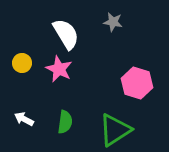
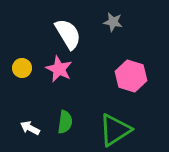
white semicircle: moved 2 px right
yellow circle: moved 5 px down
pink hexagon: moved 6 px left, 7 px up
white arrow: moved 6 px right, 9 px down
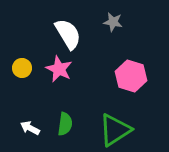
green semicircle: moved 2 px down
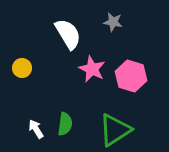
pink star: moved 33 px right
white arrow: moved 6 px right, 1 px down; rotated 30 degrees clockwise
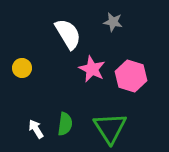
green triangle: moved 5 px left, 2 px up; rotated 30 degrees counterclockwise
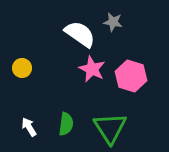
white semicircle: moved 12 px right; rotated 24 degrees counterclockwise
green semicircle: moved 1 px right
white arrow: moved 7 px left, 2 px up
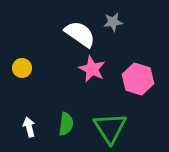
gray star: rotated 18 degrees counterclockwise
pink hexagon: moved 7 px right, 3 px down
white arrow: rotated 18 degrees clockwise
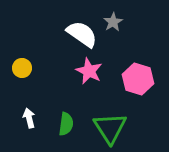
gray star: rotated 24 degrees counterclockwise
white semicircle: moved 2 px right
pink star: moved 3 px left, 2 px down
white arrow: moved 9 px up
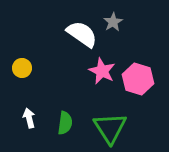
pink star: moved 13 px right
green semicircle: moved 1 px left, 1 px up
